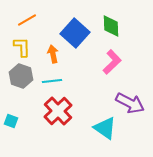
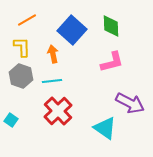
blue square: moved 3 px left, 3 px up
pink L-shape: rotated 30 degrees clockwise
cyan square: moved 1 px up; rotated 16 degrees clockwise
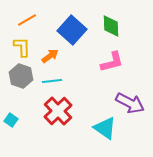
orange arrow: moved 3 px left, 2 px down; rotated 66 degrees clockwise
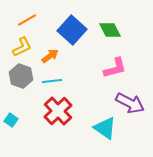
green diamond: moved 1 px left, 4 px down; rotated 25 degrees counterclockwise
yellow L-shape: rotated 65 degrees clockwise
pink L-shape: moved 3 px right, 6 px down
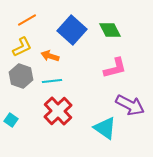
orange arrow: rotated 126 degrees counterclockwise
purple arrow: moved 2 px down
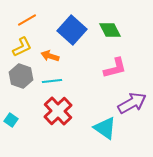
purple arrow: moved 2 px right, 2 px up; rotated 56 degrees counterclockwise
